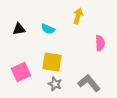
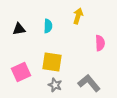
cyan semicircle: moved 3 px up; rotated 112 degrees counterclockwise
gray star: moved 1 px down
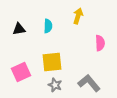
yellow square: rotated 15 degrees counterclockwise
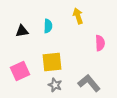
yellow arrow: rotated 35 degrees counterclockwise
black triangle: moved 3 px right, 2 px down
pink square: moved 1 px left, 1 px up
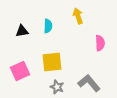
gray star: moved 2 px right, 2 px down
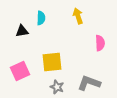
cyan semicircle: moved 7 px left, 8 px up
gray L-shape: rotated 30 degrees counterclockwise
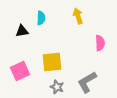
gray L-shape: moved 2 px left, 1 px up; rotated 50 degrees counterclockwise
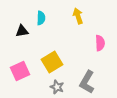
yellow square: rotated 25 degrees counterclockwise
gray L-shape: rotated 30 degrees counterclockwise
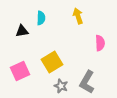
gray star: moved 4 px right, 1 px up
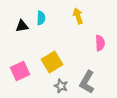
black triangle: moved 5 px up
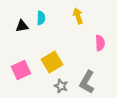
pink square: moved 1 px right, 1 px up
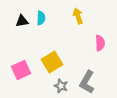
black triangle: moved 5 px up
